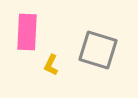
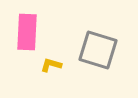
yellow L-shape: rotated 80 degrees clockwise
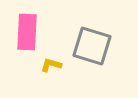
gray square: moved 6 px left, 4 px up
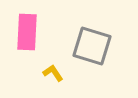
yellow L-shape: moved 2 px right, 8 px down; rotated 40 degrees clockwise
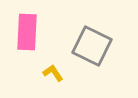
gray square: rotated 9 degrees clockwise
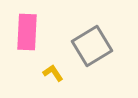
gray square: rotated 33 degrees clockwise
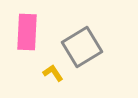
gray square: moved 10 px left, 1 px down
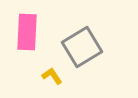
yellow L-shape: moved 1 px left, 3 px down
